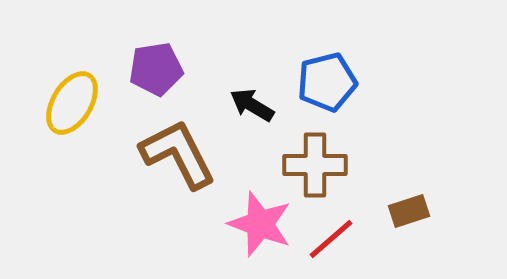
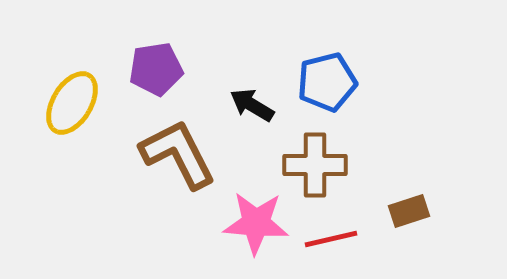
pink star: moved 4 px left, 1 px up; rotated 16 degrees counterclockwise
red line: rotated 28 degrees clockwise
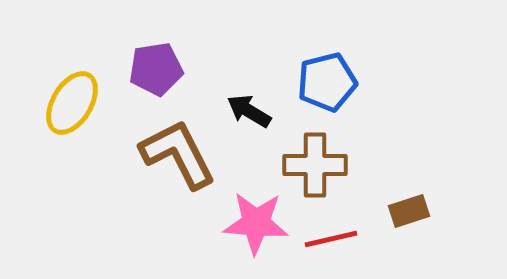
black arrow: moved 3 px left, 6 px down
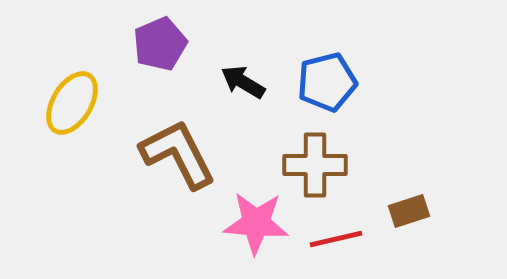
purple pentagon: moved 4 px right, 25 px up; rotated 14 degrees counterclockwise
black arrow: moved 6 px left, 29 px up
red line: moved 5 px right
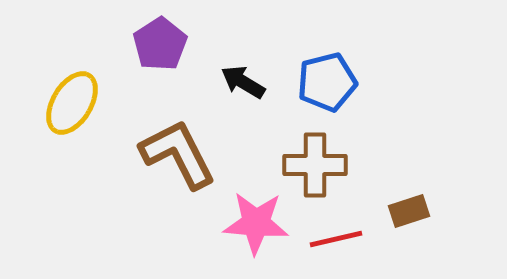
purple pentagon: rotated 10 degrees counterclockwise
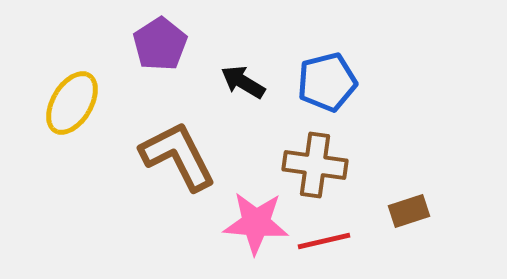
brown L-shape: moved 2 px down
brown cross: rotated 8 degrees clockwise
red line: moved 12 px left, 2 px down
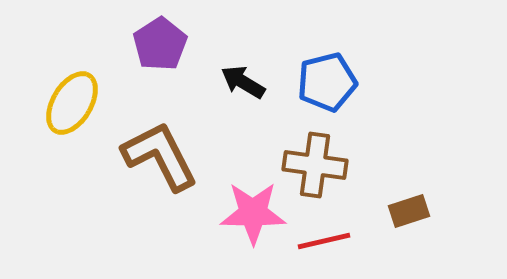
brown L-shape: moved 18 px left
pink star: moved 3 px left, 10 px up; rotated 4 degrees counterclockwise
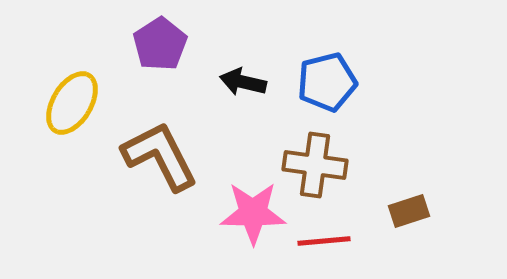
black arrow: rotated 18 degrees counterclockwise
red line: rotated 8 degrees clockwise
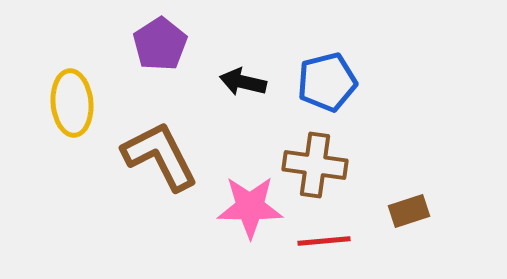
yellow ellipse: rotated 36 degrees counterclockwise
pink star: moved 3 px left, 6 px up
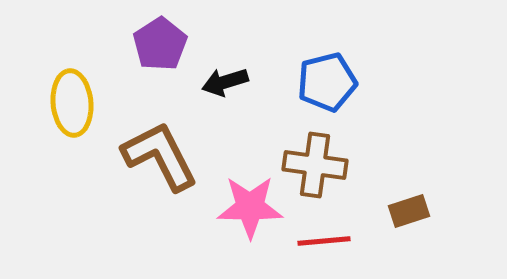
black arrow: moved 18 px left; rotated 30 degrees counterclockwise
